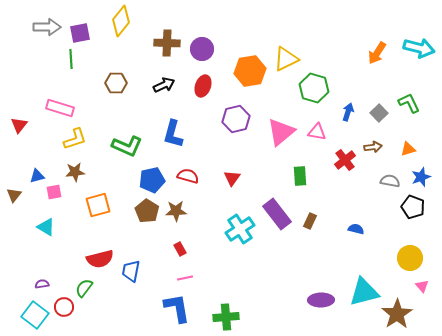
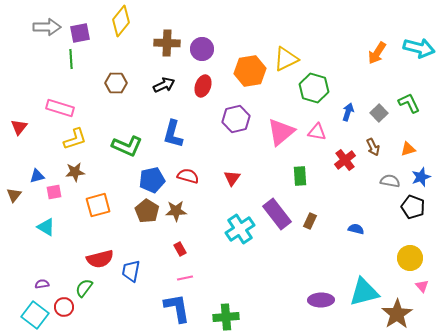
red triangle at (19, 125): moved 2 px down
brown arrow at (373, 147): rotated 72 degrees clockwise
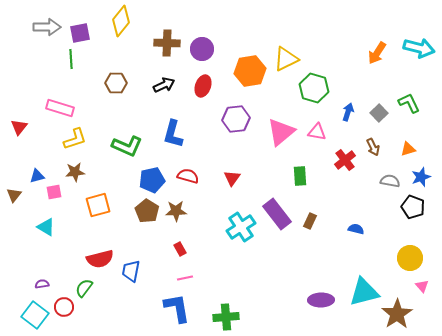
purple hexagon at (236, 119): rotated 8 degrees clockwise
cyan cross at (240, 229): moved 1 px right, 2 px up
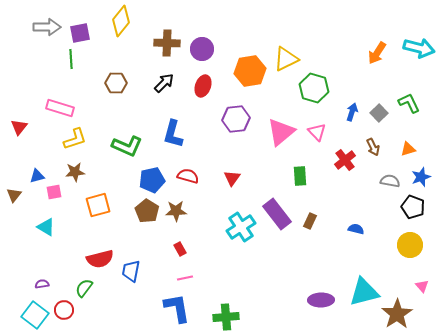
black arrow at (164, 85): moved 2 px up; rotated 20 degrees counterclockwise
blue arrow at (348, 112): moved 4 px right
pink triangle at (317, 132): rotated 36 degrees clockwise
yellow circle at (410, 258): moved 13 px up
red circle at (64, 307): moved 3 px down
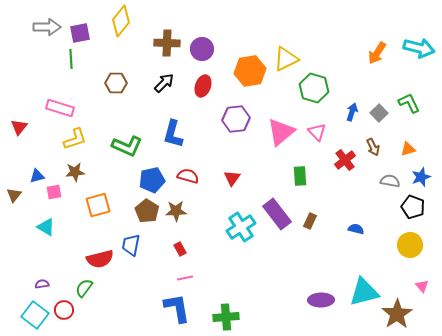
blue trapezoid at (131, 271): moved 26 px up
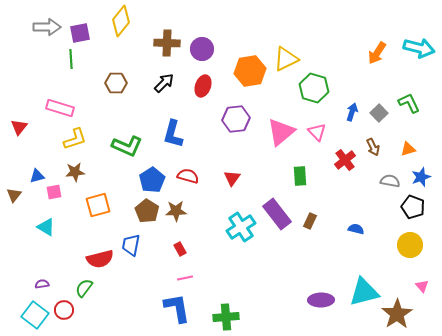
blue pentagon at (152, 180): rotated 20 degrees counterclockwise
